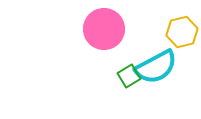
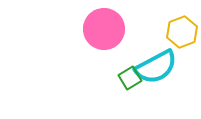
yellow hexagon: rotated 8 degrees counterclockwise
green square: moved 1 px right, 2 px down
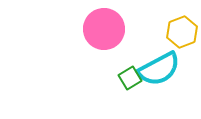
cyan semicircle: moved 3 px right, 2 px down
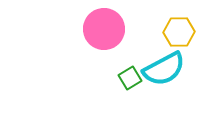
yellow hexagon: moved 3 px left; rotated 20 degrees clockwise
cyan semicircle: moved 5 px right
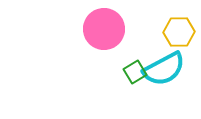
green square: moved 5 px right, 6 px up
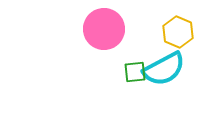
yellow hexagon: moved 1 px left; rotated 24 degrees clockwise
green square: rotated 25 degrees clockwise
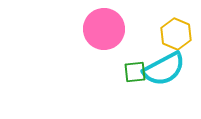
yellow hexagon: moved 2 px left, 2 px down
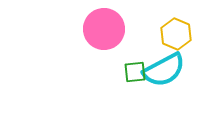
cyan semicircle: moved 1 px down
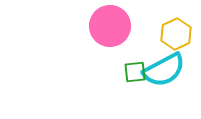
pink circle: moved 6 px right, 3 px up
yellow hexagon: rotated 12 degrees clockwise
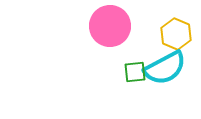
yellow hexagon: rotated 12 degrees counterclockwise
cyan semicircle: moved 1 px right, 2 px up
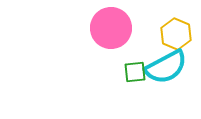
pink circle: moved 1 px right, 2 px down
cyan semicircle: moved 1 px right, 1 px up
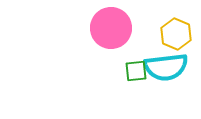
cyan semicircle: rotated 21 degrees clockwise
green square: moved 1 px right, 1 px up
